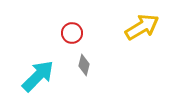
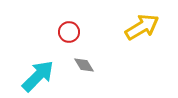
red circle: moved 3 px left, 1 px up
gray diamond: rotated 45 degrees counterclockwise
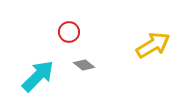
yellow arrow: moved 11 px right, 18 px down
gray diamond: rotated 20 degrees counterclockwise
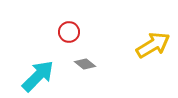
gray diamond: moved 1 px right, 1 px up
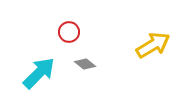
cyan arrow: moved 1 px right, 3 px up
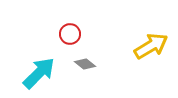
red circle: moved 1 px right, 2 px down
yellow arrow: moved 2 px left, 1 px down
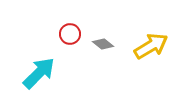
gray diamond: moved 18 px right, 20 px up
